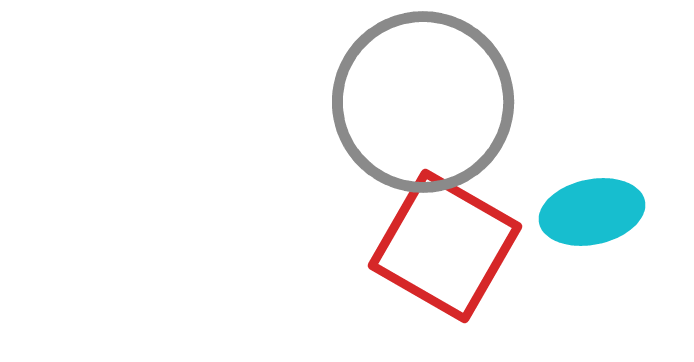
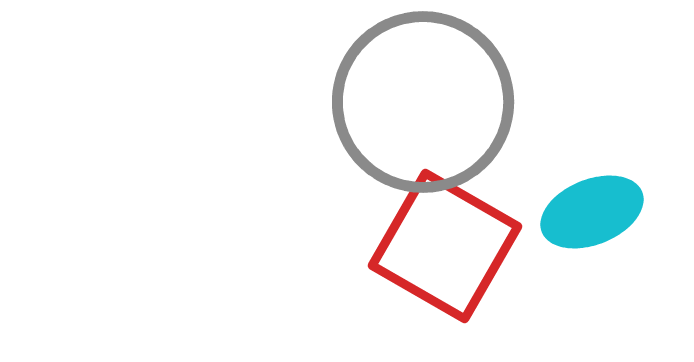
cyan ellipse: rotated 10 degrees counterclockwise
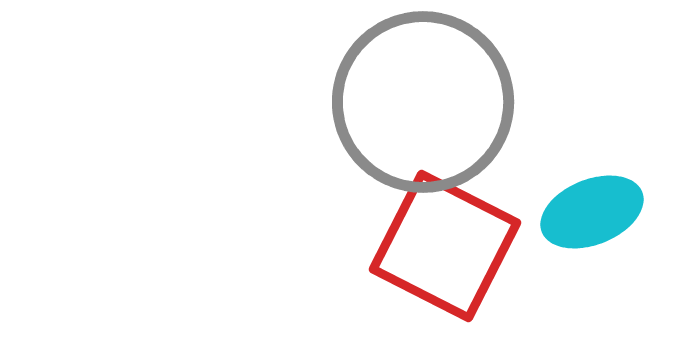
red square: rotated 3 degrees counterclockwise
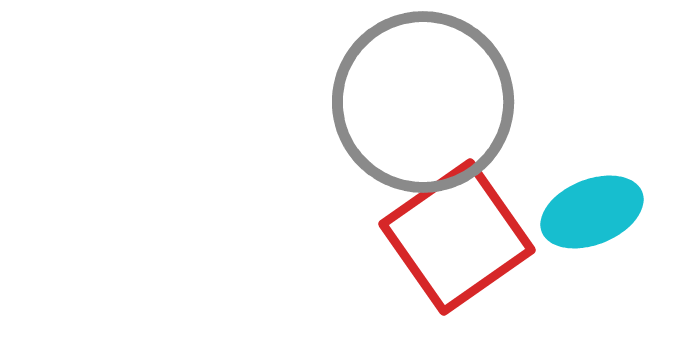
red square: moved 12 px right, 9 px up; rotated 28 degrees clockwise
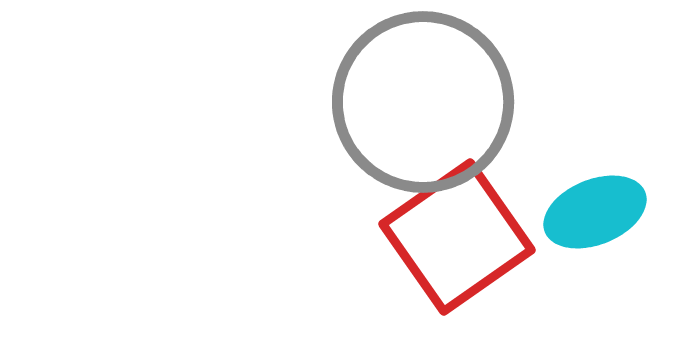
cyan ellipse: moved 3 px right
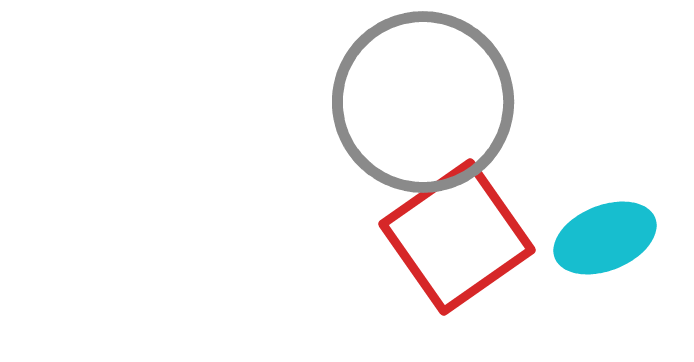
cyan ellipse: moved 10 px right, 26 px down
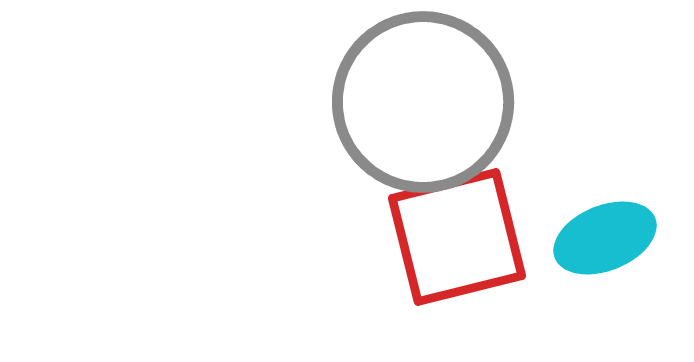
red square: rotated 21 degrees clockwise
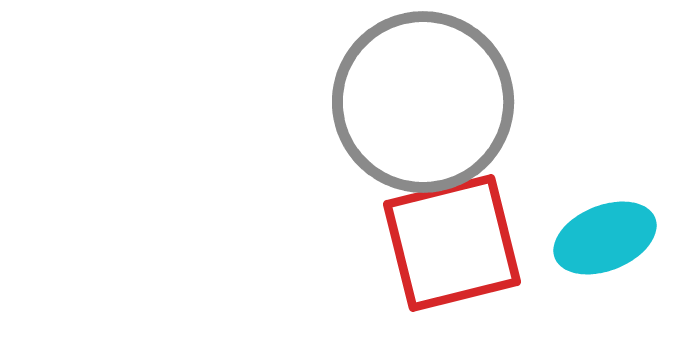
red square: moved 5 px left, 6 px down
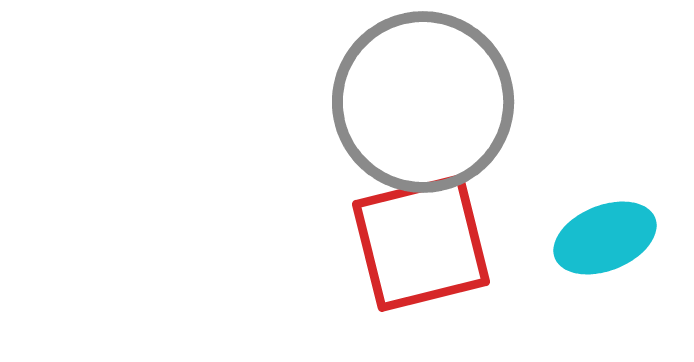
red square: moved 31 px left
